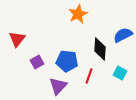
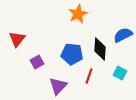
blue pentagon: moved 5 px right, 7 px up
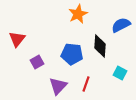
blue semicircle: moved 2 px left, 10 px up
black diamond: moved 3 px up
red line: moved 3 px left, 8 px down
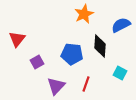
orange star: moved 6 px right
purple triangle: moved 2 px left
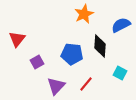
red line: rotated 21 degrees clockwise
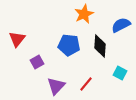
blue pentagon: moved 3 px left, 9 px up
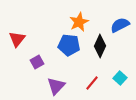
orange star: moved 5 px left, 8 px down
blue semicircle: moved 1 px left
black diamond: rotated 20 degrees clockwise
cyan square: moved 5 px down; rotated 16 degrees clockwise
red line: moved 6 px right, 1 px up
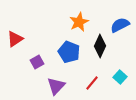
red triangle: moved 2 px left; rotated 18 degrees clockwise
blue pentagon: moved 7 px down; rotated 15 degrees clockwise
cyan square: moved 1 px up
